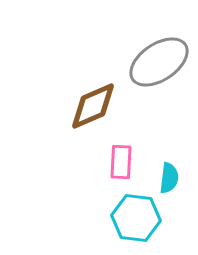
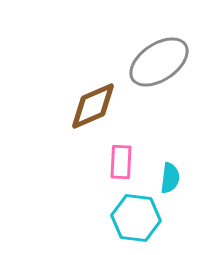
cyan semicircle: moved 1 px right
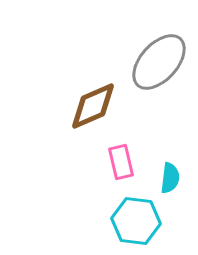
gray ellipse: rotated 14 degrees counterclockwise
pink rectangle: rotated 16 degrees counterclockwise
cyan hexagon: moved 3 px down
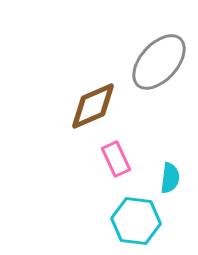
pink rectangle: moved 5 px left, 3 px up; rotated 12 degrees counterclockwise
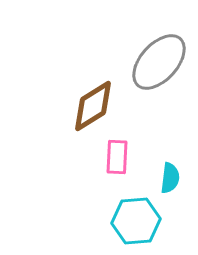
brown diamond: rotated 8 degrees counterclockwise
pink rectangle: moved 1 px right, 2 px up; rotated 28 degrees clockwise
cyan hexagon: rotated 12 degrees counterclockwise
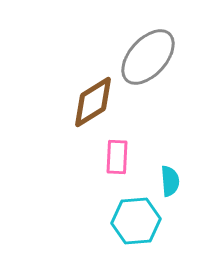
gray ellipse: moved 11 px left, 5 px up
brown diamond: moved 4 px up
cyan semicircle: moved 3 px down; rotated 12 degrees counterclockwise
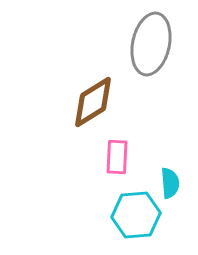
gray ellipse: moved 3 px right, 13 px up; rotated 30 degrees counterclockwise
cyan semicircle: moved 2 px down
cyan hexagon: moved 6 px up
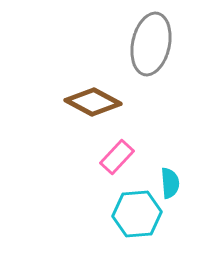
brown diamond: rotated 60 degrees clockwise
pink rectangle: rotated 40 degrees clockwise
cyan hexagon: moved 1 px right, 1 px up
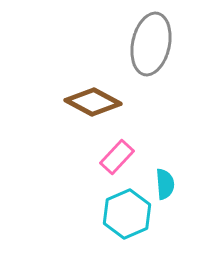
cyan semicircle: moved 5 px left, 1 px down
cyan hexagon: moved 10 px left; rotated 18 degrees counterclockwise
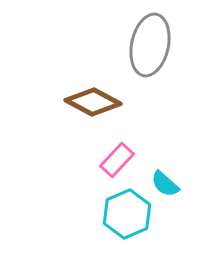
gray ellipse: moved 1 px left, 1 px down
pink rectangle: moved 3 px down
cyan semicircle: rotated 136 degrees clockwise
